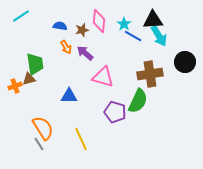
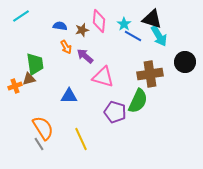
black triangle: moved 1 px left, 1 px up; rotated 20 degrees clockwise
purple arrow: moved 3 px down
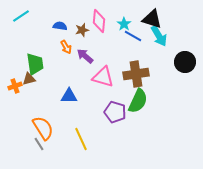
brown cross: moved 14 px left
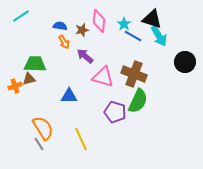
orange arrow: moved 2 px left, 5 px up
green trapezoid: rotated 80 degrees counterclockwise
brown cross: moved 2 px left; rotated 30 degrees clockwise
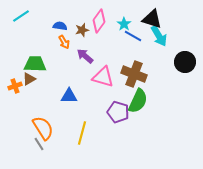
pink diamond: rotated 30 degrees clockwise
brown triangle: rotated 16 degrees counterclockwise
purple pentagon: moved 3 px right
yellow line: moved 1 px right, 6 px up; rotated 40 degrees clockwise
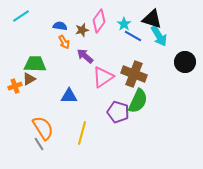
pink triangle: rotated 50 degrees counterclockwise
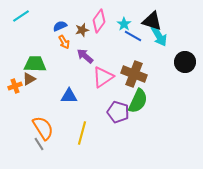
black triangle: moved 2 px down
blue semicircle: rotated 32 degrees counterclockwise
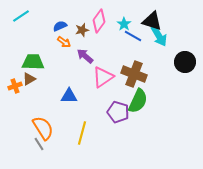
orange arrow: rotated 24 degrees counterclockwise
green trapezoid: moved 2 px left, 2 px up
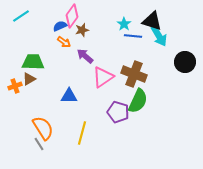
pink diamond: moved 27 px left, 5 px up
blue line: rotated 24 degrees counterclockwise
